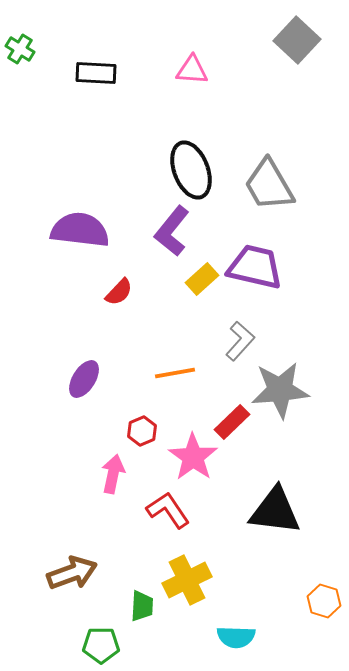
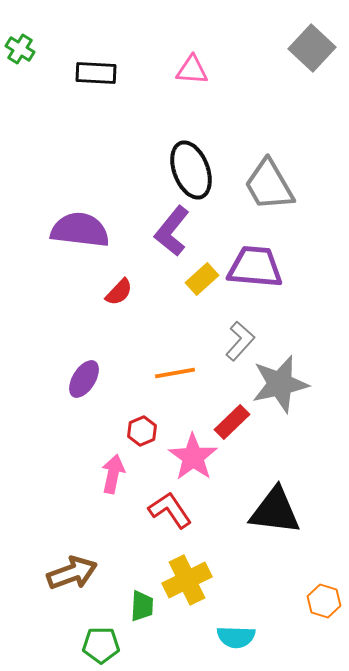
gray square: moved 15 px right, 8 px down
purple trapezoid: rotated 8 degrees counterclockwise
gray star: moved 6 px up; rotated 8 degrees counterclockwise
red L-shape: moved 2 px right
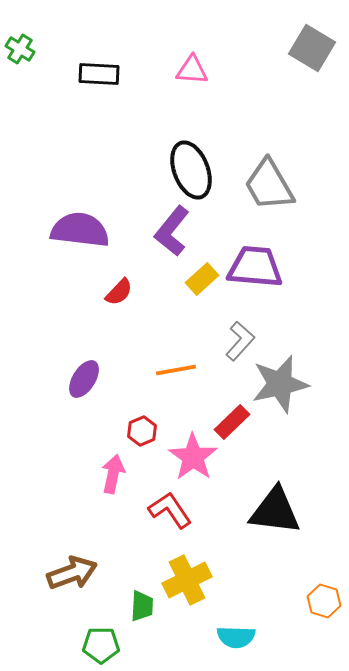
gray square: rotated 12 degrees counterclockwise
black rectangle: moved 3 px right, 1 px down
orange line: moved 1 px right, 3 px up
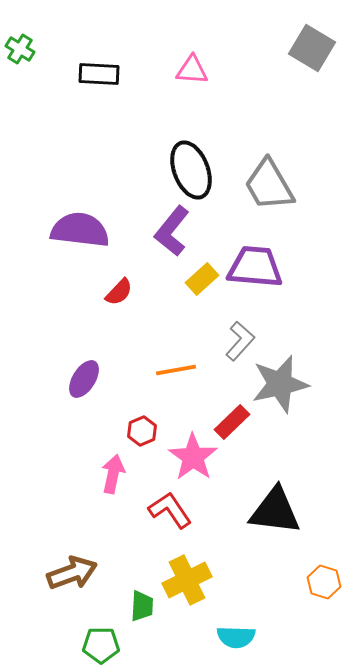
orange hexagon: moved 19 px up
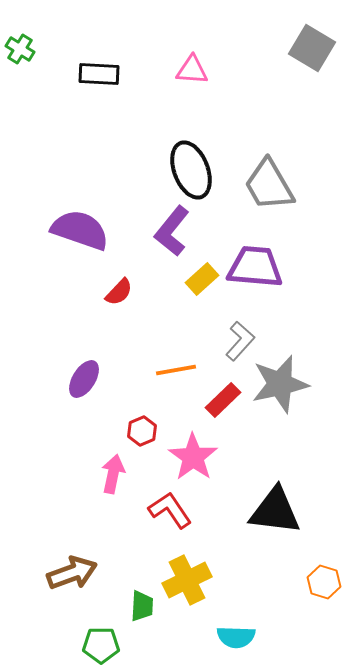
purple semicircle: rotated 12 degrees clockwise
red rectangle: moved 9 px left, 22 px up
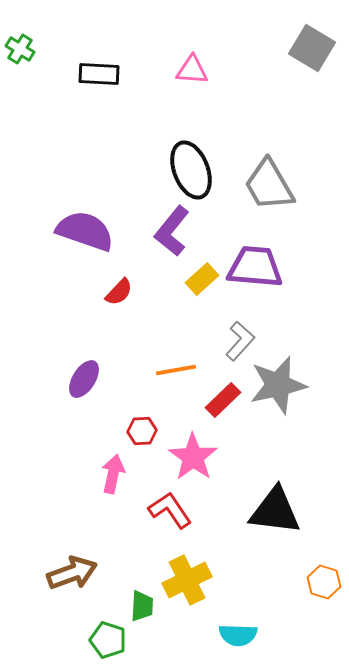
purple semicircle: moved 5 px right, 1 px down
gray star: moved 2 px left, 1 px down
red hexagon: rotated 20 degrees clockwise
cyan semicircle: moved 2 px right, 2 px up
green pentagon: moved 7 px right, 5 px up; rotated 18 degrees clockwise
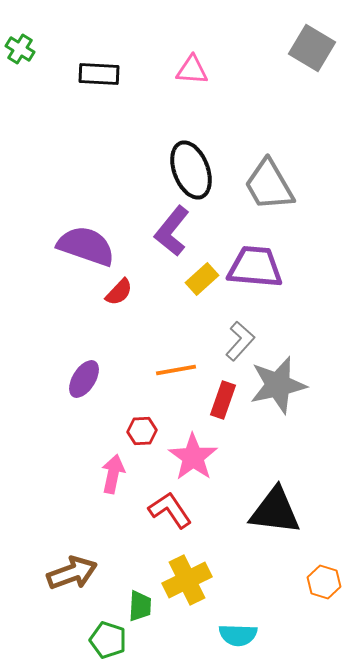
purple semicircle: moved 1 px right, 15 px down
red rectangle: rotated 27 degrees counterclockwise
green trapezoid: moved 2 px left
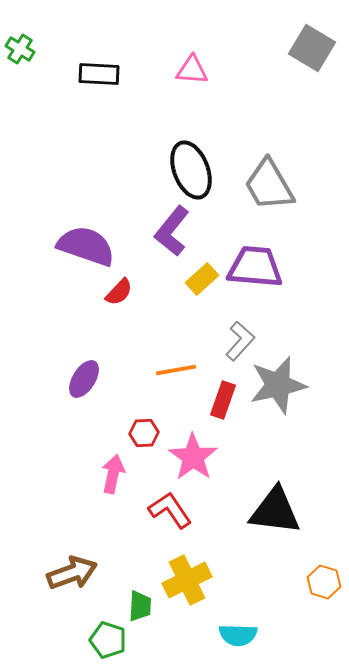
red hexagon: moved 2 px right, 2 px down
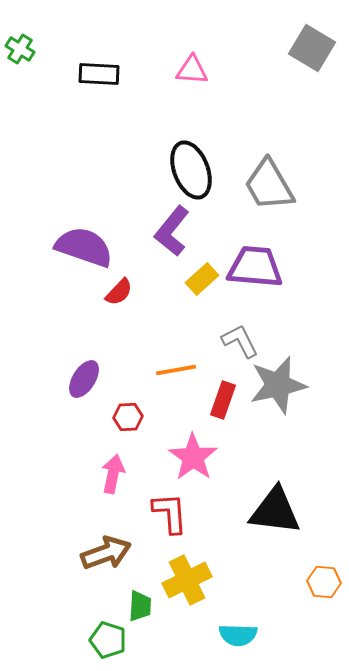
purple semicircle: moved 2 px left, 1 px down
gray L-shape: rotated 69 degrees counterclockwise
red hexagon: moved 16 px left, 16 px up
red L-shape: moved 3 px down; rotated 30 degrees clockwise
brown arrow: moved 34 px right, 20 px up
orange hexagon: rotated 12 degrees counterclockwise
